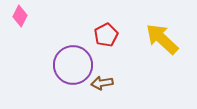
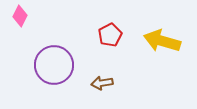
red pentagon: moved 4 px right
yellow arrow: moved 2 px down; rotated 27 degrees counterclockwise
purple circle: moved 19 px left
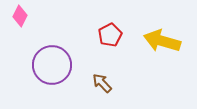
purple circle: moved 2 px left
brown arrow: rotated 55 degrees clockwise
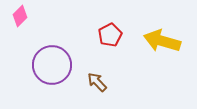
pink diamond: rotated 20 degrees clockwise
brown arrow: moved 5 px left, 1 px up
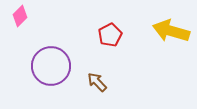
yellow arrow: moved 9 px right, 10 px up
purple circle: moved 1 px left, 1 px down
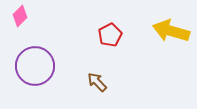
purple circle: moved 16 px left
